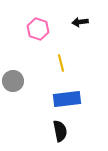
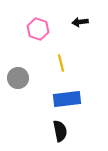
gray circle: moved 5 px right, 3 px up
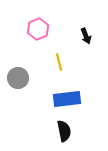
black arrow: moved 6 px right, 14 px down; rotated 105 degrees counterclockwise
pink hexagon: rotated 20 degrees clockwise
yellow line: moved 2 px left, 1 px up
black semicircle: moved 4 px right
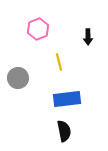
black arrow: moved 2 px right, 1 px down; rotated 21 degrees clockwise
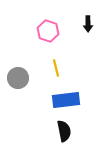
pink hexagon: moved 10 px right, 2 px down; rotated 20 degrees counterclockwise
black arrow: moved 13 px up
yellow line: moved 3 px left, 6 px down
blue rectangle: moved 1 px left, 1 px down
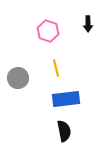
blue rectangle: moved 1 px up
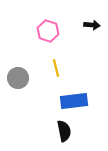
black arrow: moved 4 px right, 1 px down; rotated 84 degrees counterclockwise
blue rectangle: moved 8 px right, 2 px down
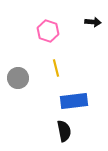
black arrow: moved 1 px right, 3 px up
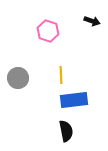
black arrow: moved 1 px left, 1 px up; rotated 14 degrees clockwise
yellow line: moved 5 px right, 7 px down; rotated 12 degrees clockwise
blue rectangle: moved 1 px up
black semicircle: moved 2 px right
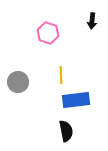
black arrow: rotated 77 degrees clockwise
pink hexagon: moved 2 px down
gray circle: moved 4 px down
blue rectangle: moved 2 px right
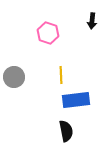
gray circle: moved 4 px left, 5 px up
